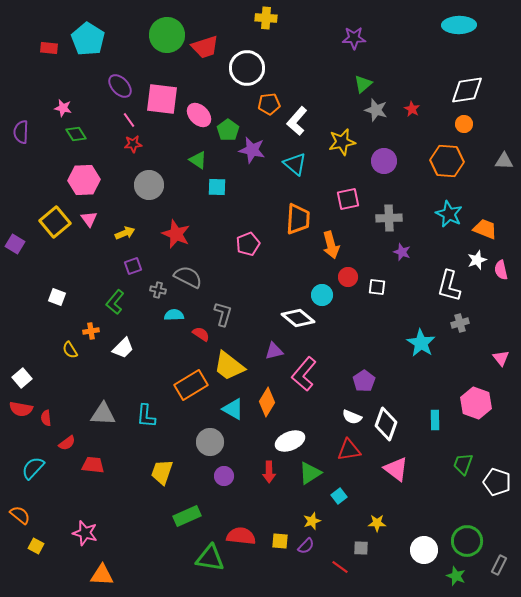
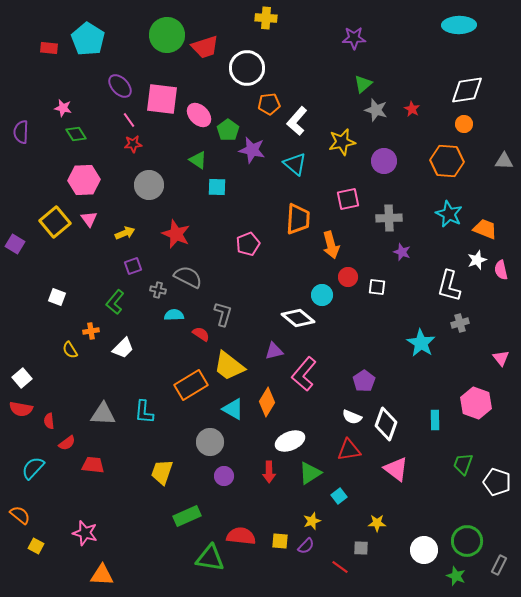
cyan L-shape at (146, 416): moved 2 px left, 4 px up
red semicircle at (46, 418): moved 3 px right, 3 px down
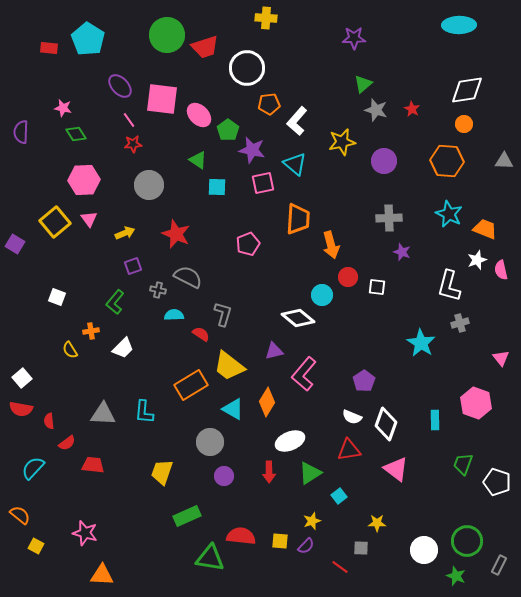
pink square at (348, 199): moved 85 px left, 16 px up
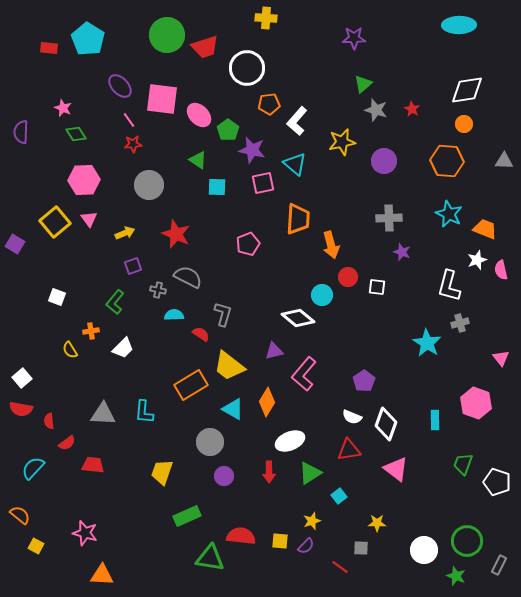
pink star at (63, 108): rotated 12 degrees clockwise
cyan star at (421, 343): moved 6 px right
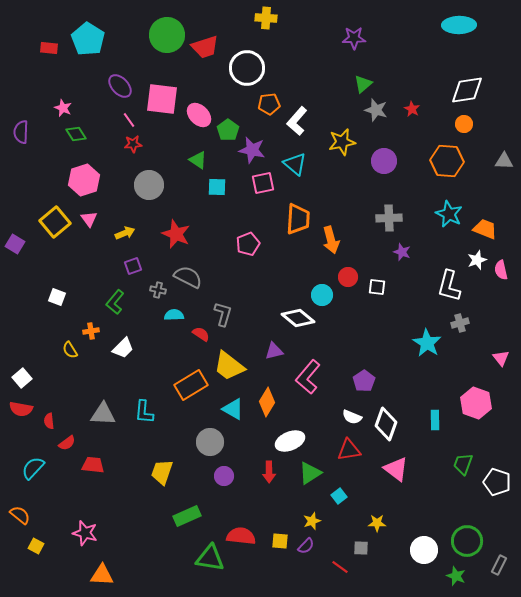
pink hexagon at (84, 180): rotated 16 degrees counterclockwise
orange arrow at (331, 245): moved 5 px up
pink L-shape at (304, 374): moved 4 px right, 3 px down
